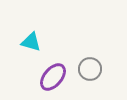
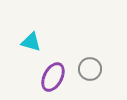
purple ellipse: rotated 12 degrees counterclockwise
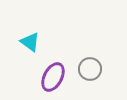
cyan triangle: moved 1 px left; rotated 20 degrees clockwise
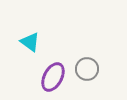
gray circle: moved 3 px left
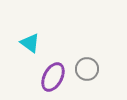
cyan triangle: moved 1 px down
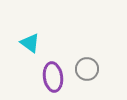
purple ellipse: rotated 36 degrees counterclockwise
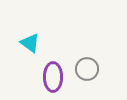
purple ellipse: rotated 8 degrees clockwise
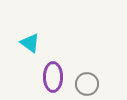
gray circle: moved 15 px down
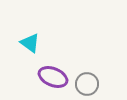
purple ellipse: rotated 68 degrees counterclockwise
